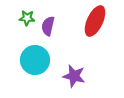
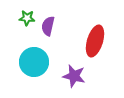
red ellipse: moved 20 px down; rotated 8 degrees counterclockwise
cyan circle: moved 1 px left, 2 px down
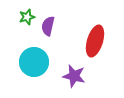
green star: moved 1 px up; rotated 21 degrees counterclockwise
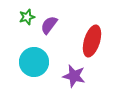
purple semicircle: moved 1 px right, 1 px up; rotated 24 degrees clockwise
red ellipse: moved 3 px left
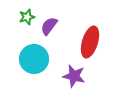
purple semicircle: moved 1 px down
red ellipse: moved 2 px left, 1 px down
cyan circle: moved 3 px up
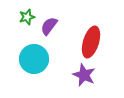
red ellipse: moved 1 px right
purple star: moved 10 px right, 1 px up; rotated 10 degrees clockwise
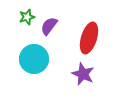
red ellipse: moved 2 px left, 4 px up
purple star: moved 1 px left, 1 px up
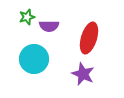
purple semicircle: rotated 126 degrees counterclockwise
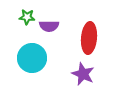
green star: rotated 21 degrees clockwise
red ellipse: rotated 12 degrees counterclockwise
cyan circle: moved 2 px left, 1 px up
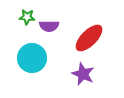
red ellipse: rotated 40 degrees clockwise
